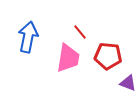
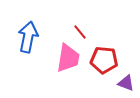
red pentagon: moved 4 px left, 4 px down
purple triangle: moved 2 px left
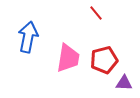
red line: moved 16 px right, 19 px up
red pentagon: rotated 20 degrees counterclockwise
purple triangle: moved 2 px left; rotated 18 degrees counterclockwise
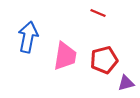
red line: moved 2 px right; rotated 28 degrees counterclockwise
pink trapezoid: moved 3 px left, 2 px up
purple triangle: moved 2 px right; rotated 18 degrees counterclockwise
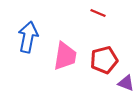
purple triangle: rotated 36 degrees clockwise
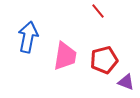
red line: moved 2 px up; rotated 28 degrees clockwise
purple triangle: moved 1 px up
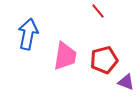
blue arrow: moved 3 px up
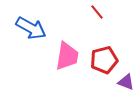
red line: moved 1 px left, 1 px down
blue arrow: moved 3 px right, 6 px up; rotated 108 degrees clockwise
pink trapezoid: moved 2 px right
